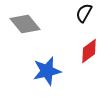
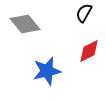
red diamond: rotated 10 degrees clockwise
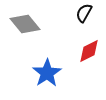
blue star: moved 2 px down; rotated 20 degrees counterclockwise
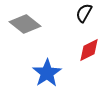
gray diamond: rotated 12 degrees counterclockwise
red diamond: moved 1 px up
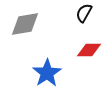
gray diamond: rotated 48 degrees counterclockwise
red diamond: rotated 25 degrees clockwise
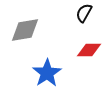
gray diamond: moved 6 px down
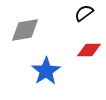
black semicircle: rotated 24 degrees clockwise
blue star: moved 1 px left, 2 px up
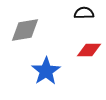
black semicircle: rotated 36 degrees clockwise
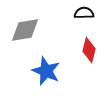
red diamond: rotated 75 degrees counterclockwise
blue star: rotated 16 degrees counterclockwise
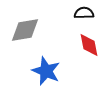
red diamond: moved 5 px up; rotated 25 degrees counterclockwise
